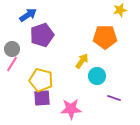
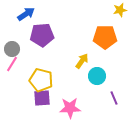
blue arrow: moved 2 px left, 1 px up
purple pentagon: rotated 15 degrees clockwise
purple line: rotated 48 degrees clockwise
pink star: moved 1 px left, 1 px up
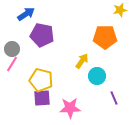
purple pentagon: rotated 15 degrees clockwise
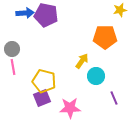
blue arrow: moved 1 px left, 1 px up; rotated 30 degrees clockwise
purple pentagon: moved 4 px right, 20 px up
pink line: moved 1 px right, 3 px down; rotated 42 degrees counterclockwise
cyan circle: moved 1 px left
yellow pentagon: moved 3 px right, 1 px down
purple square: rotated 18 degrees counterclockwise
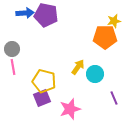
yellow star: moved 6 px left, 11 px down
yellow arrow: moved 4 px left, 6 px down
cyan circle: moved 1 px left, 2 px up
pink star: moved 1 px down; rotated 15 degrees counterclockwise
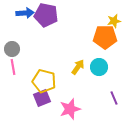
cyan circle: moved 4 px right, 7 px up
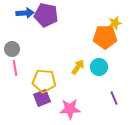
yellow star: moved 1 px right, 2 px down
pink line: moved 2 px right, 1 px down
yellow pentagon: rotated 10 degrees counterclockwise
pink star: rotated 15 degrees clockwise
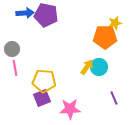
yellow arrow: moved 9 px right
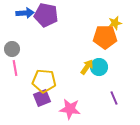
pink star: rotated 10 degrees clockwise
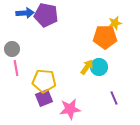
pink line: moved 1 px right
purple square: moved 2 px right
pink star: rotated 15 degrees counterclockwise
